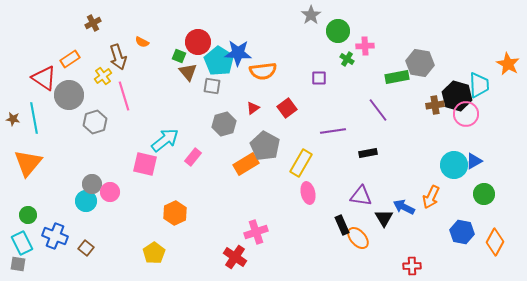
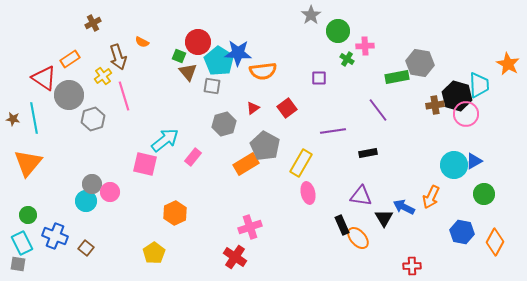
gray hexagon at (95, 122): moved 2 px left, 3 px up
pink cross at (256, 232): moved 6 px left, 5 px up
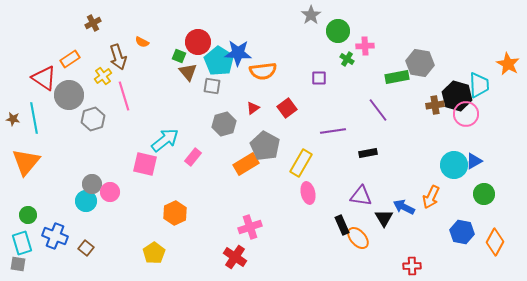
orange triangle at (28, 163): moved 2 px left, 1 px up
cyan rectangle at (22, 243): rotated 10 degrees clockwise
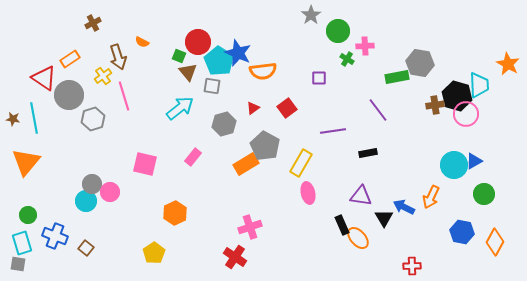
blue star at (238, 53): rotated 20 degrees clockwise
cyan arrow at (165, 140): moved 15 px right, 32 px up
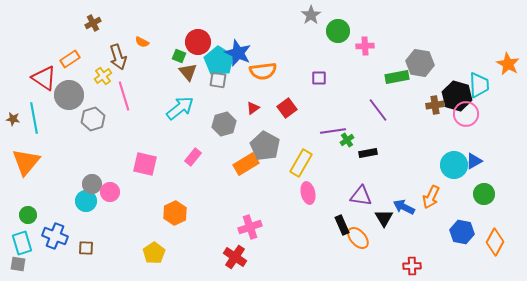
green cross at (347, 59): moved 81 px down; rotated 24 degrees clockwise
gray square at (212, 86): moved 6 px right, 6 px up
brown square at (86, 248): rotated 35 degrees counterclockwise
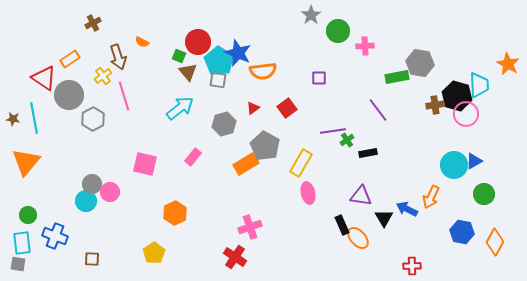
gray hexagon at (93, 119): rotated 10 degrees counterclockwise
blue arrow at (404, 207): moved 3 px right, 2 px down
cyan rectangle at (22, 243): rotated 10 degrees clockwise
brown square at (86, 248): moved 6 px right, 11 px down
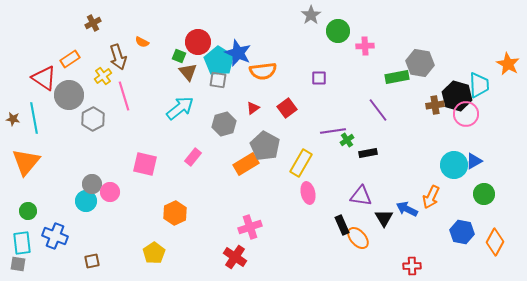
green circle at (28, 215): moved 4 px up
brown square at (92, 259): moved 2 px down; rotated 14 degrees counterclockwise
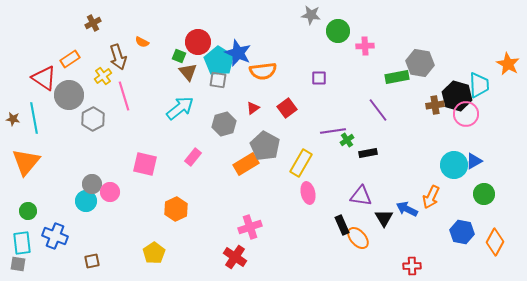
gray star at (311, 15): rotated 30 degrees counterclockwise
orange hexagon at (175, 213): moved 1 px right, 4 px up
